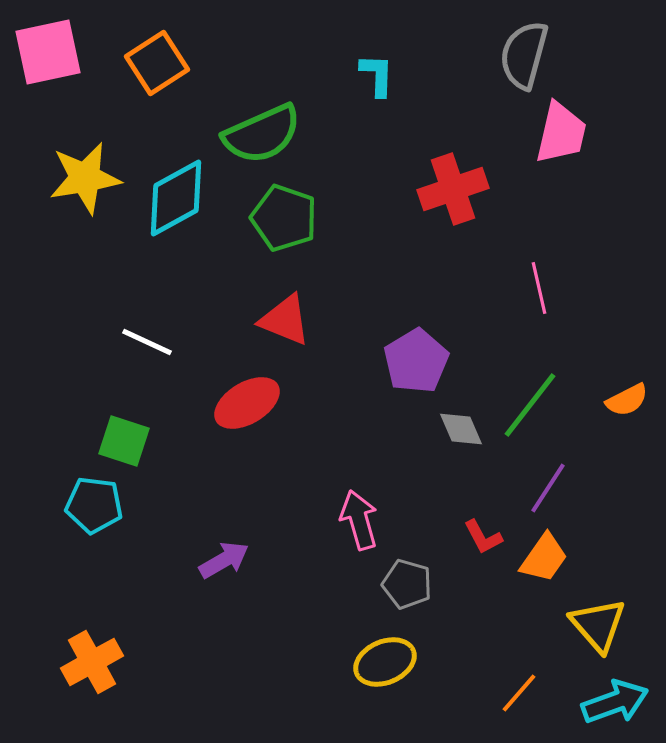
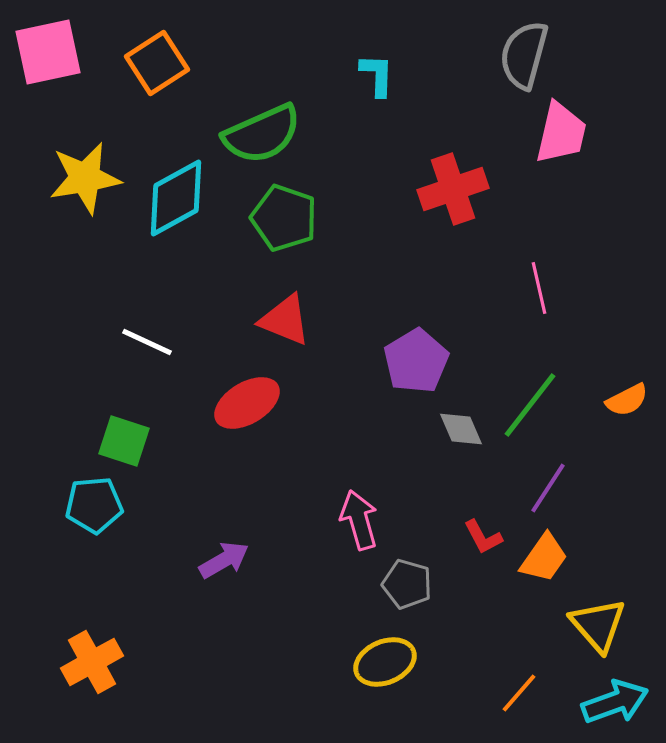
cyan pentagon: rotated 12 degrees counterclockwise
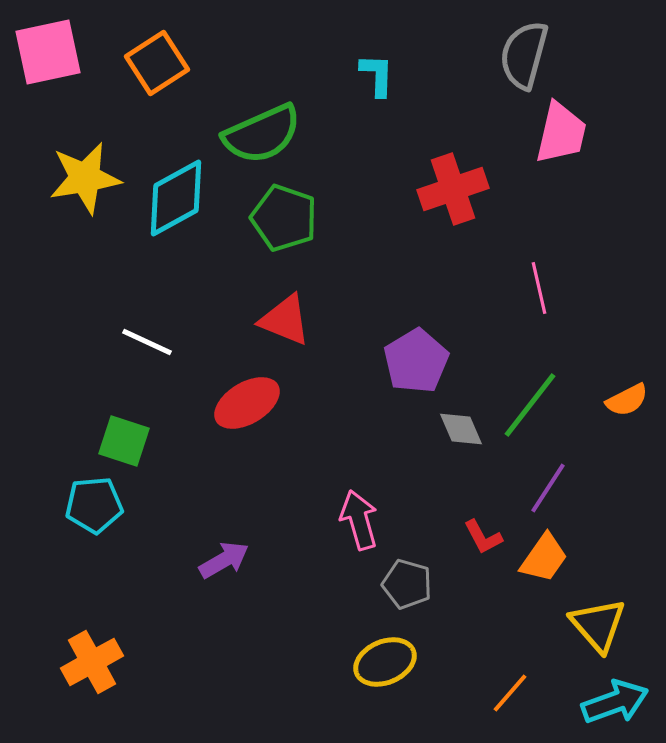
orange line: moved 9 px left
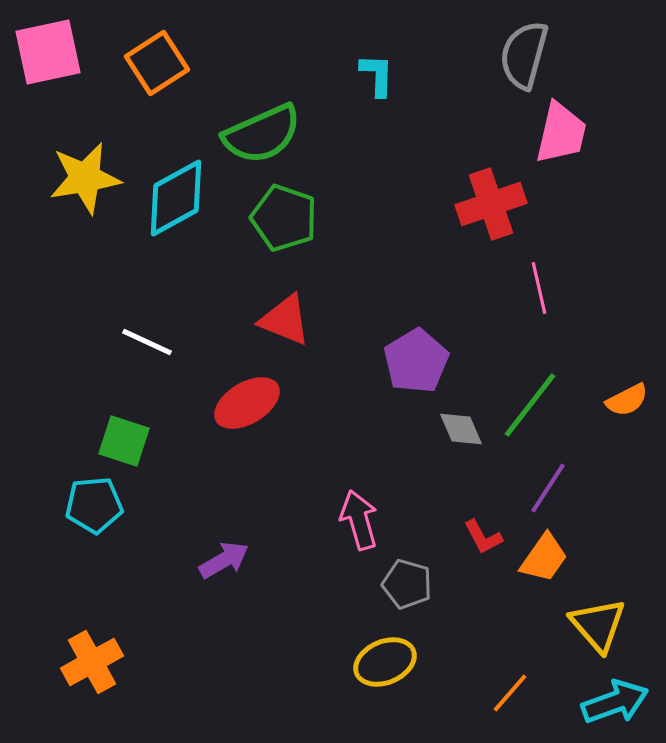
red cross: moved 38 px right, 15 px down
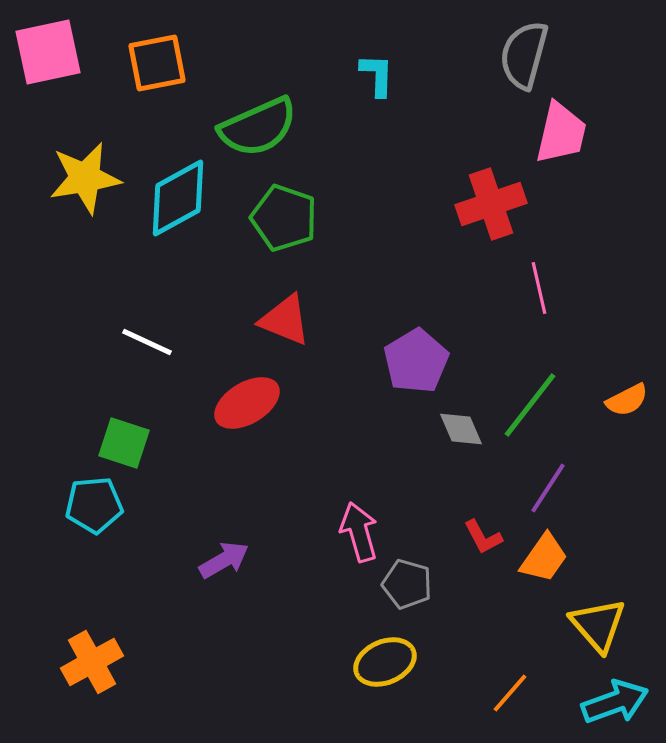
orange square: rotated 22 degrees clockwise
green semicircle: moved 4 px left, 7 px up
cyan diamond: moved 2 px right
green square: moved 2 px down
pink arrow: moved 12 px down
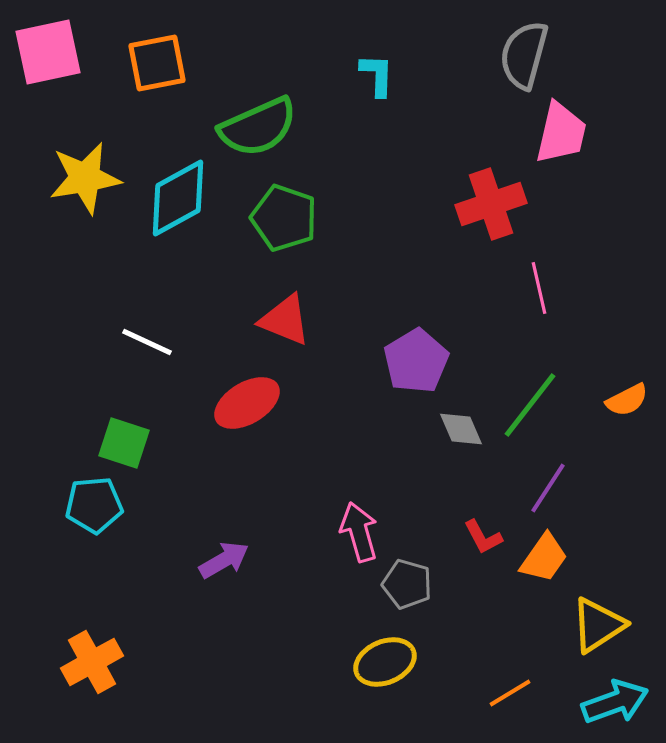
yellow triangle: rotated 38 degrees clockwise
orange line: rotated 18 degrees clockwise
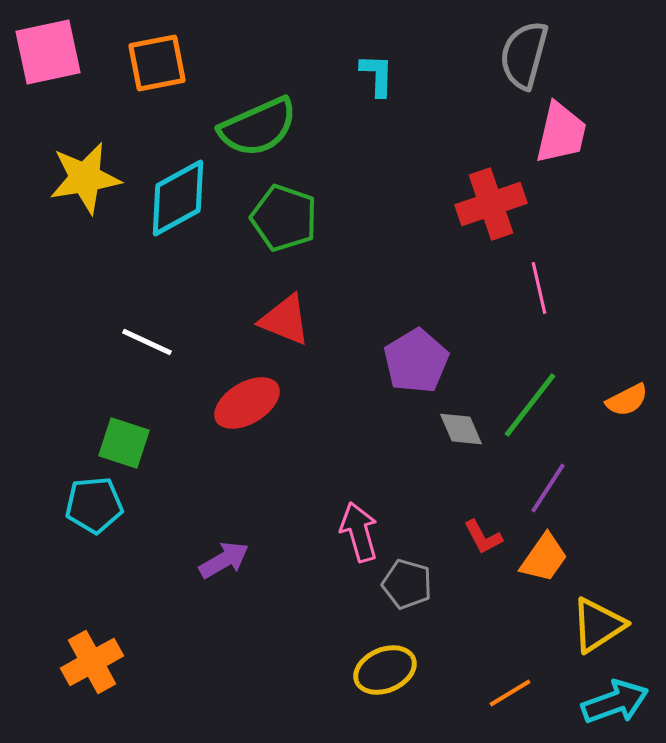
yellow ellipse: moved 8 px down
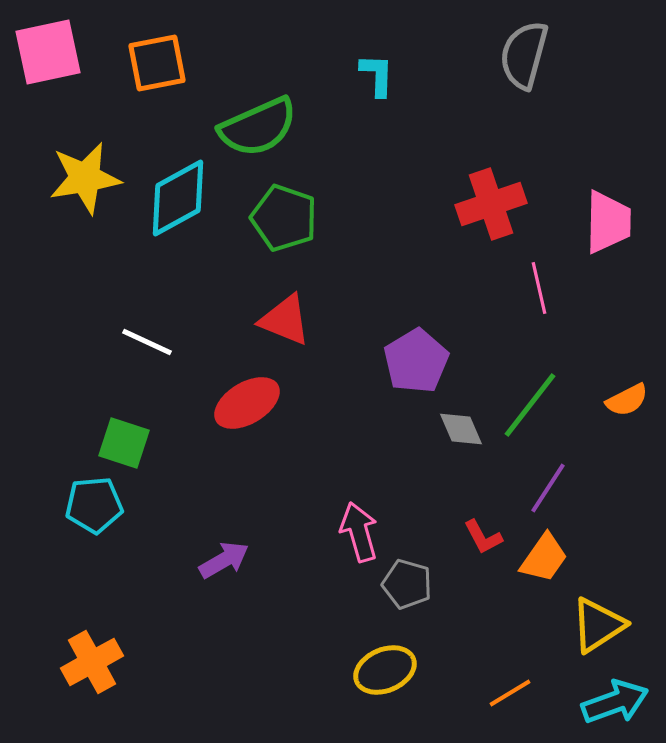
pink trapezoid: moved 47 px right, 89 px down; rotated 12 degrees counterclockwise
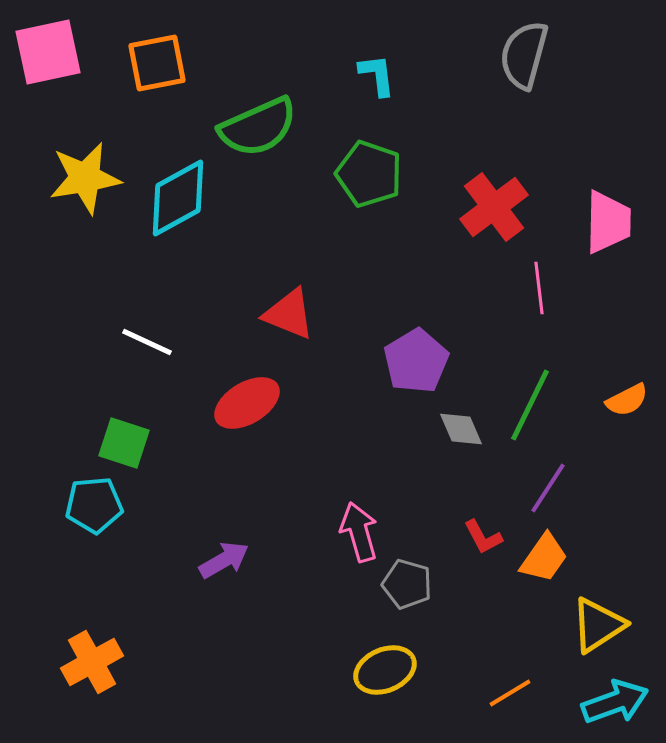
cyan L-shape: rotated 9 degrees counterclockwise
red cross: moved 3 px right, 3 px down; rotated 18 degrees counterclockwise
green pentagon: moved 85 px right, 44 px up
pink line: rotated 6 degrees clockwise
red triangle: moved 4 px right, 6 px up
green line: rotated 12 degrees counterclockwise
